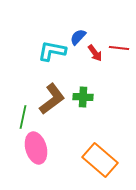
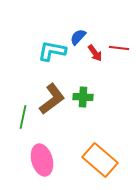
pink ellipse: moved 6 px right, 12 px down
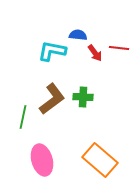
blue semicircle: moved 2 px up; rotated 54 degrees clockwise
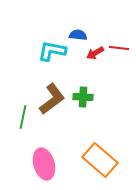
red arrow: rotated 96 degrees clockwise
pink ellipse: moved 2 px right, 4 px down
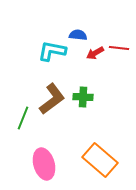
green line: moved 1 px down; rotated 10 degrees clockwise
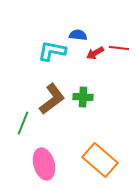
green line: moved 5 px down
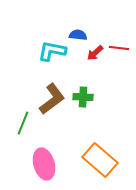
red arrow: rotated 12 degrees counterclockwise
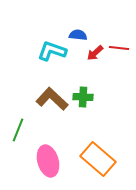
cyan L-shape: rotated 8 degrees clockwise
brown L-shape: rotated 100 degrees counterclockwise
green line: moved 5 px left, 7 px down
orange rectangle: moved 2 px left, 1 px up
pink ellipse: moved 4 px right, 3 px up
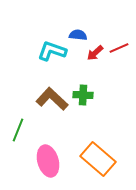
red line: rotated 30 degrees counterclockwise
green cross: moved 2 px up
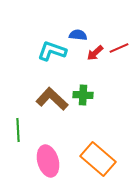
green line: rotated 25 degrees counterclockwise
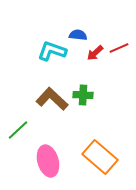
green line: rotated 50 degrees clockwise
orange rectangle: moved 2 px right, 2 px up
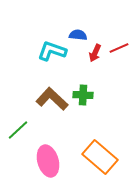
red arrow: rotated 24 degrees counterclockwise
